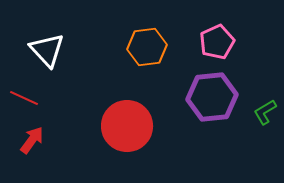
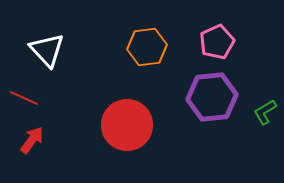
red circle: moved 1 px up
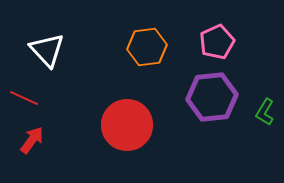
green L-shape: rotated 28 degrees counterclockwise
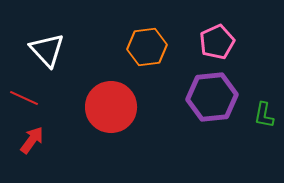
green L-shape: moved 1 px left, 3 px down; rotated 20 degrees counterclockwise
red circle: moved 16 px left, 18 px up
